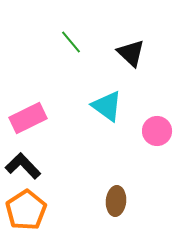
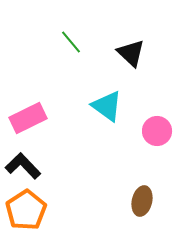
brown ellipse: moved 26 px right; rotated 8 degrees clockwise
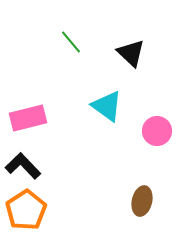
pink rectangle: rotated 12 degrees clockwise
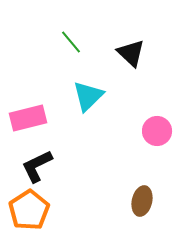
cyan triangle: moved 19 px left, 10 px up; rotated 40 degrees clockwise
black L-shape: moved 14 px right; rotated 72 degrees counterclockwise
orange pentagon: moved 3 px right
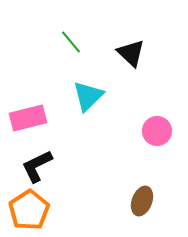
brown ellipse: rotated 8 degrees clockwise
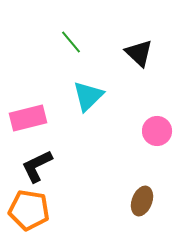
black triangle: moved 8 px right
orange pentagon: rotated 30 degrees counterclockwise
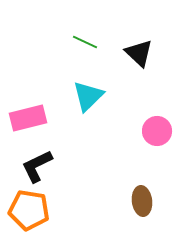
green line: moved 14 px right; rotated 25 degrees counterclockwise
brown ellipse: rotated 28 degrees counterclockwise
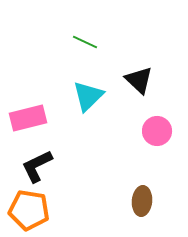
black triangle: moved 27 px down
brown ellipse: rotated 12 degrees clockwise
